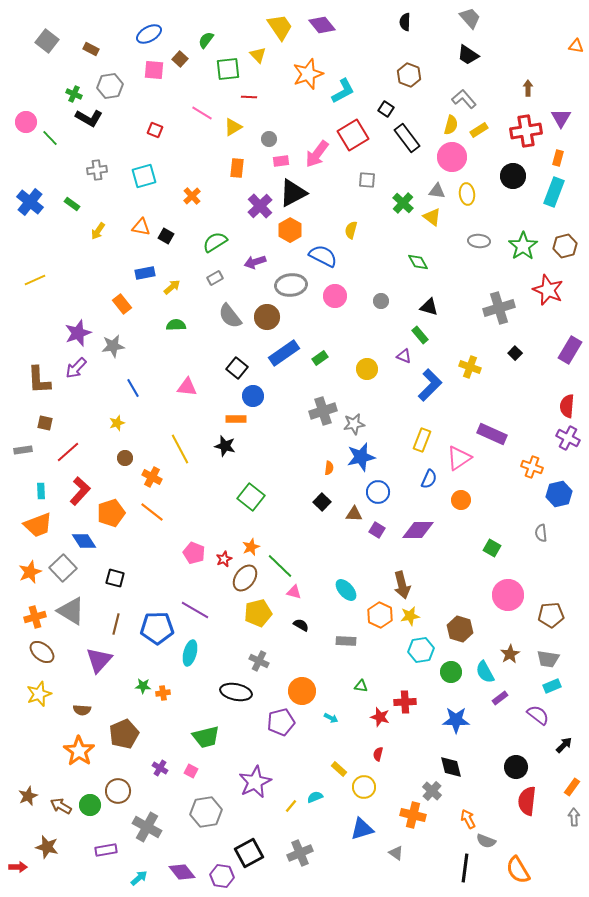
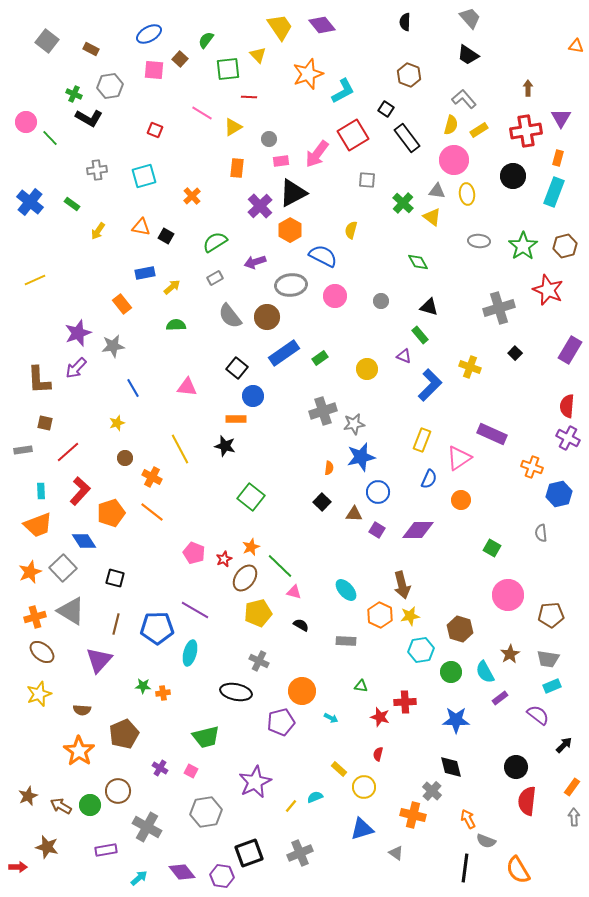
pink circle at (452, 157): moved 2 px right, 3 px down
black square at (249, 853): rotated 8 degrees clockwise
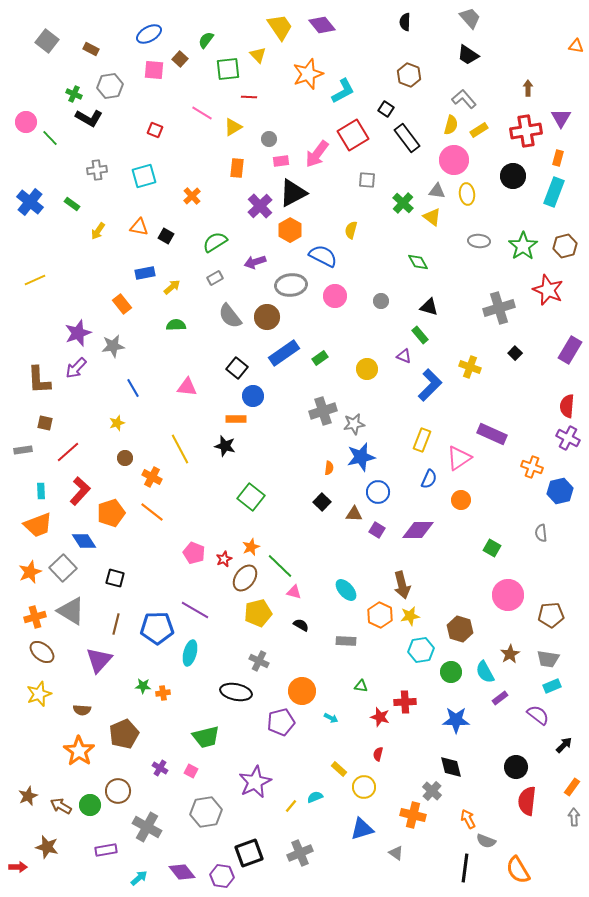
orange triangle at (141, 227): moved 2 px left
blue hexagon at (559, 494): moved 1 px right, 3 px up
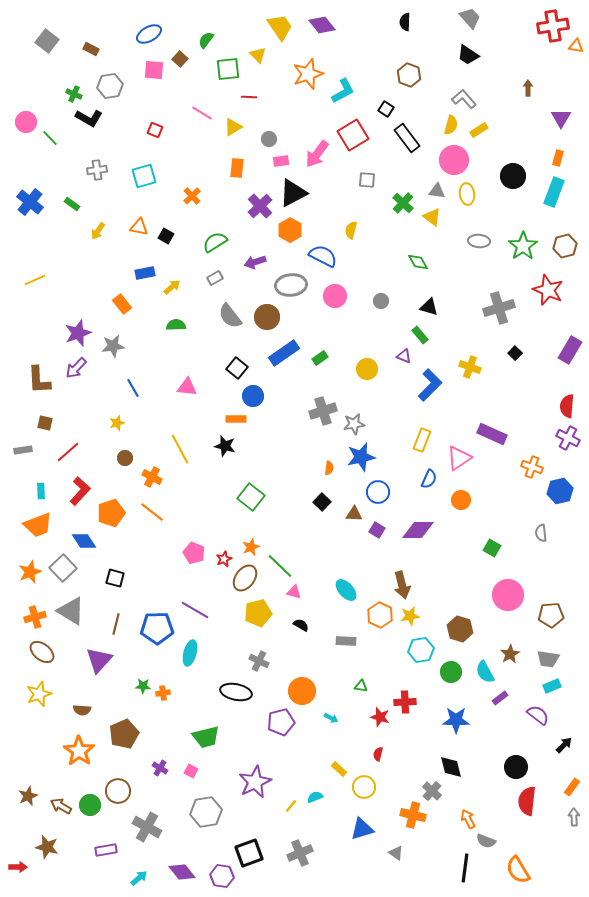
red cross at (526, 131): moved 27 px right, 105 px up
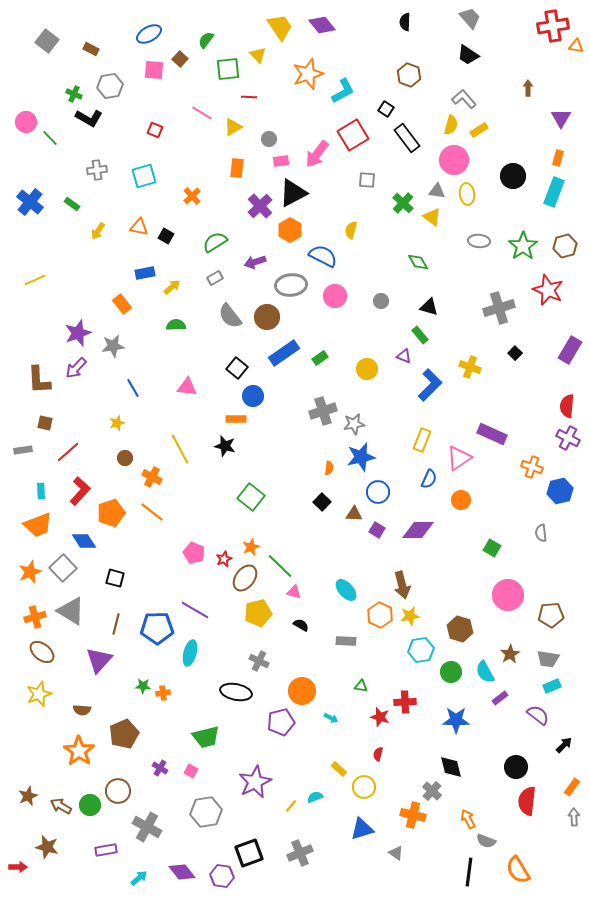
black line at (465, 868): moved 4 px right, 4 px down
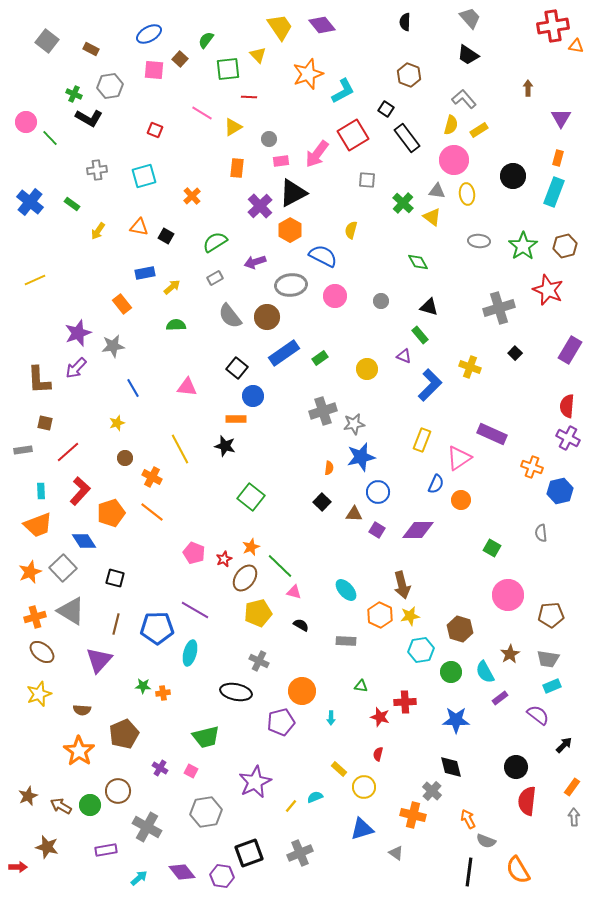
blue semicircle at (429, 479): moved 7 px right, 5 px down
cyan arrow at (331, 718): rotated 64 degrees clockwise
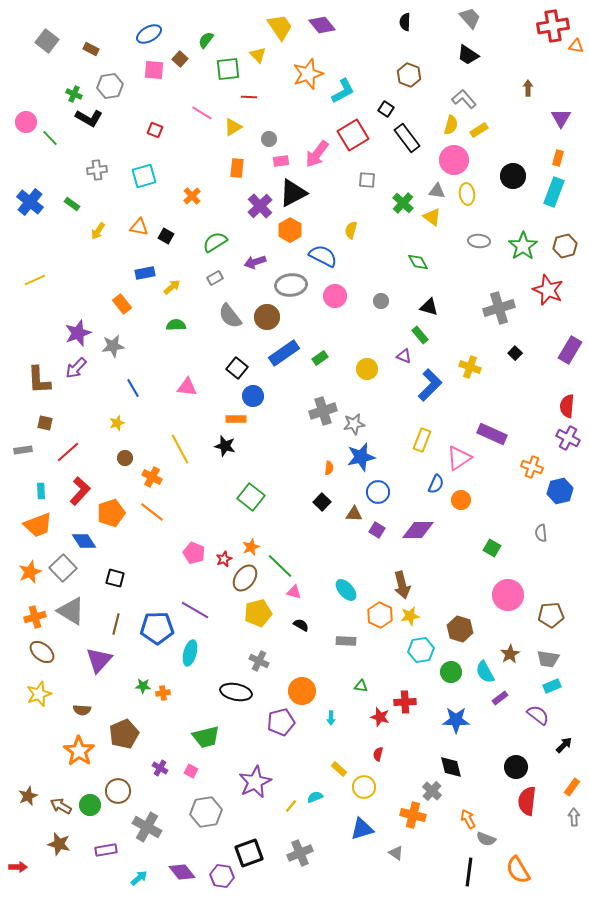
gray semicircle at (486, 841): moved 2 px up
brown star at (47, 847): moved 12 px right, 3 px up
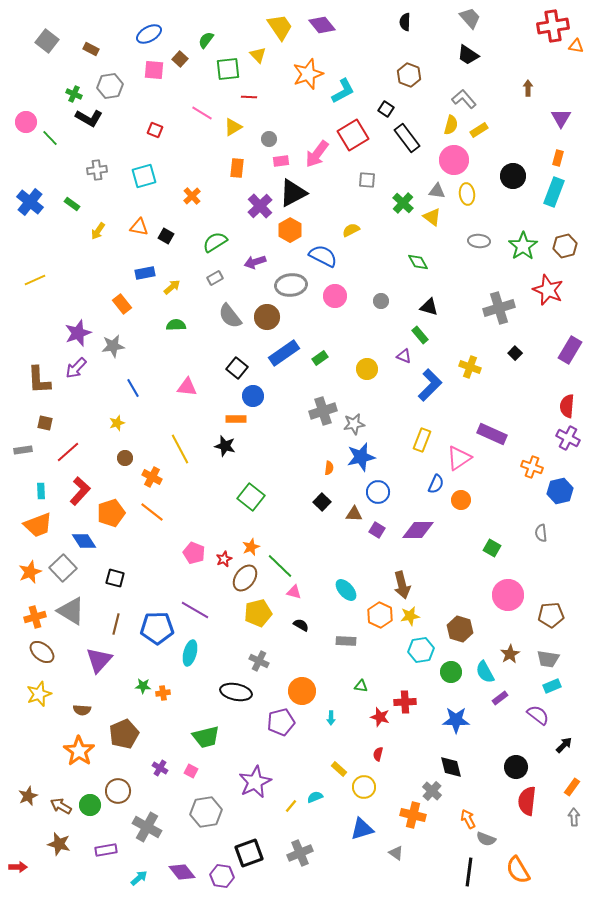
yellow semicircle at (351, 230): rotated 48 degrees clockwise
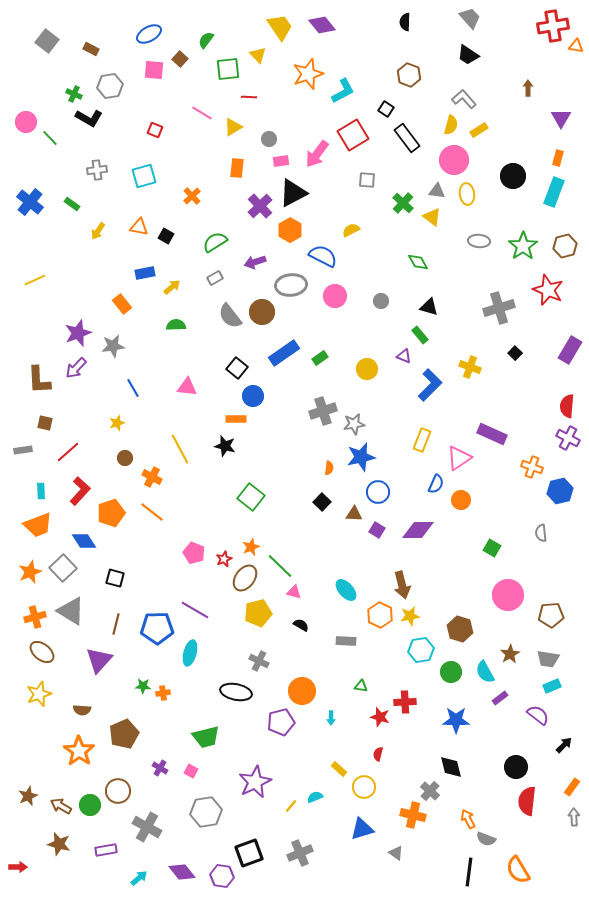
brown circle at (267, 317): moved 5 px left, 5 px up
gray cross at (432, 791): moved 2 px left
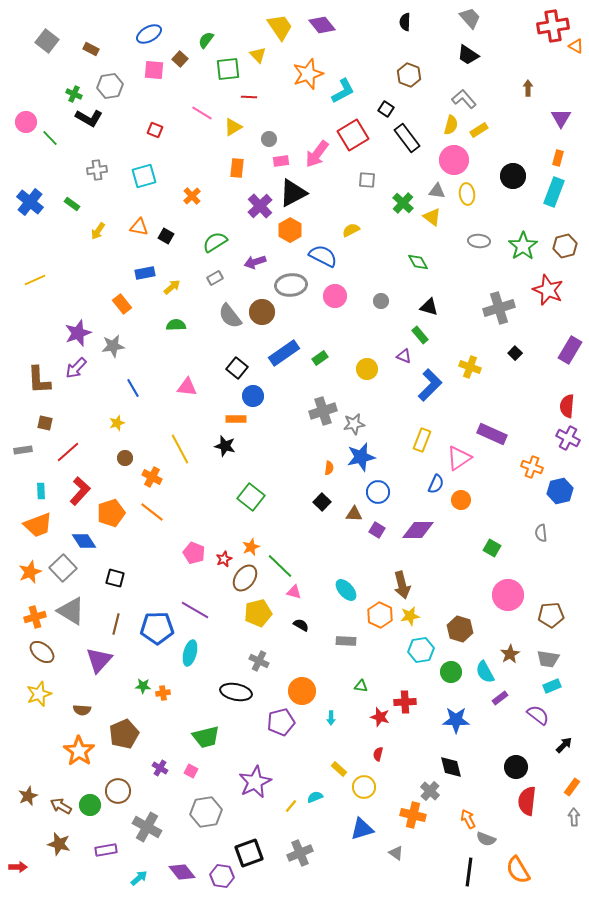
orange triangle at (576, 46): rotated 21 degrees clockwise
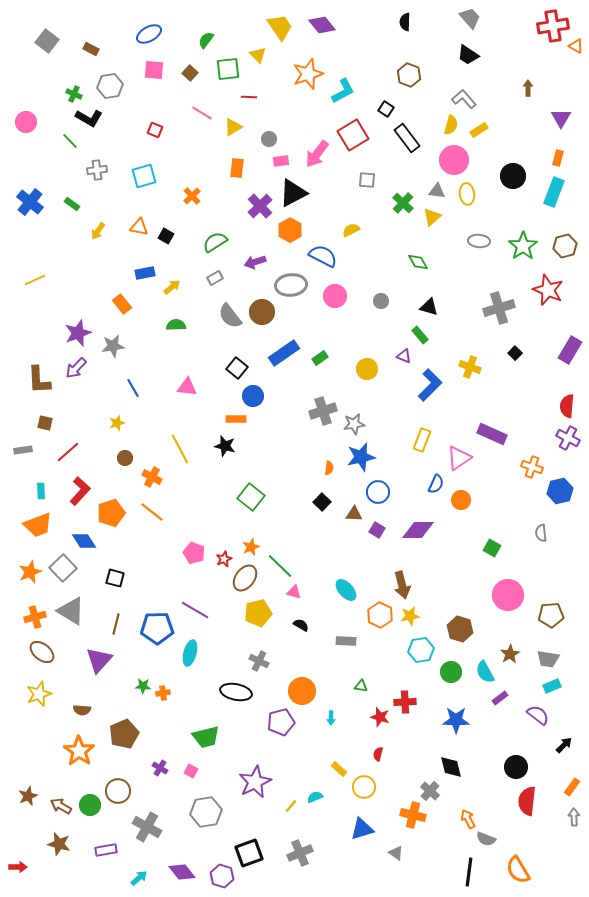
brown square at (180, 59): moved 10 px right, 14 px down
green line at (50, 138): moved 20 px right, 3 px down
yellow triangle at (432, 217): rotated 42 degrees clockwise
purple hexagon at (222, 876): rotated 10 degrees clockwise
